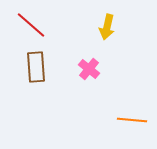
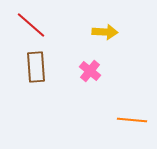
yellow arrow: moved 2 px left, 5 px down; rotated 100 degrees counterclockwise
pink cross: moved 1 px right, 2 px down
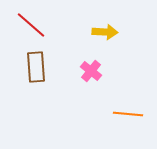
pink cross: moved 1 px right
orange line: moved 4 px left, 6 px up
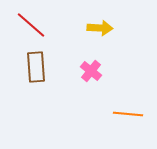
yellow arrow: moved 5 px left, 4 px up
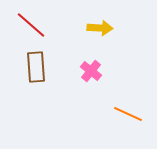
orange line: rotated 20 degrees clockwise
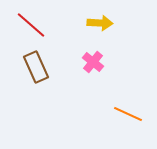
yellow arrow: moved 5 px up
brown rectangle: rotated 20 degrees counterclockwise
pink cross: moved 2 px right, 9 px up
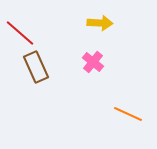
red line: moved 11 px left, 8 px down
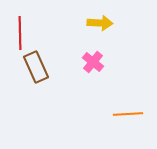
red line: rotated 48 degrees clockwise
orange line: rotated 28 degrees counterclockwise
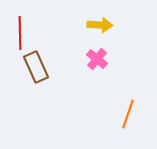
yellow arrow: moved 2 px down
pink cross: moved 4 px right, 3 px up
orange line: rotated 68 degrees counterclockwise
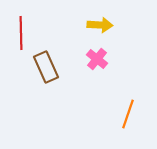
red line: moved 1 px right
brown rectangle: moved 10 px right
